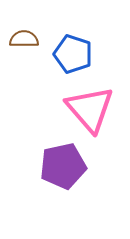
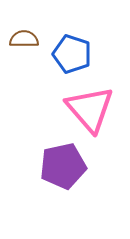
blue pentagon: moved 1 px left
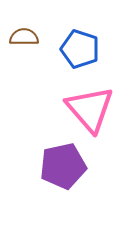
brown semicircle: moved 2 px up
blue pentagon: moved 8 px right, 5 px up
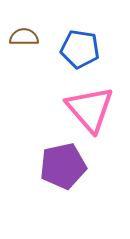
blue pentagon: rotated 9 degrees counterclockwise
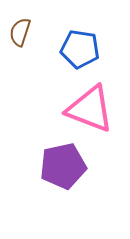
brown semicircle: moved 4 px left, 5 px up; rotated 72 degrees counterclockwise
pink triangle: rotated 28 degrees counterclockwise
